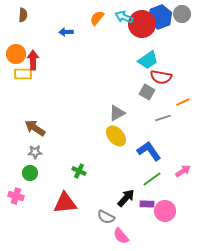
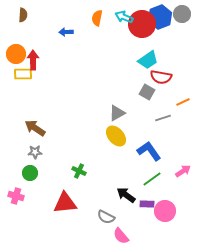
orange semicircle: rotated 28 degrees counterclockwise
black arrow: moved 3 px up; rotated 96 degrees counterclockwise
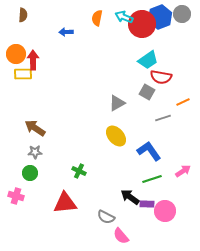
gray triangle: moved 10 px up
green line: rotated 18 degrees clockwise
black arrow: moved 4 px right, 2 px down
